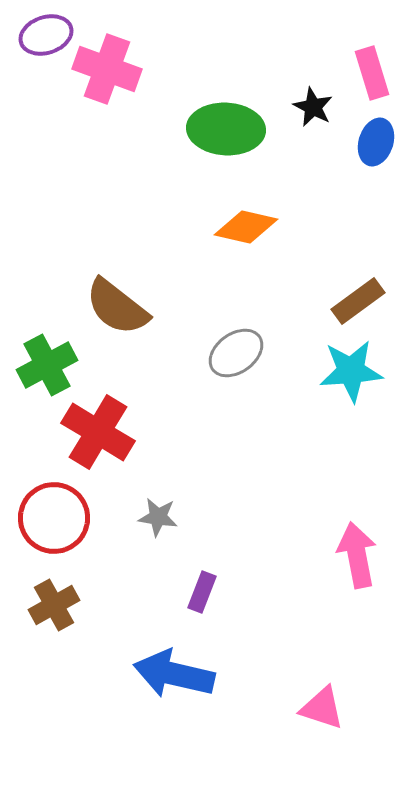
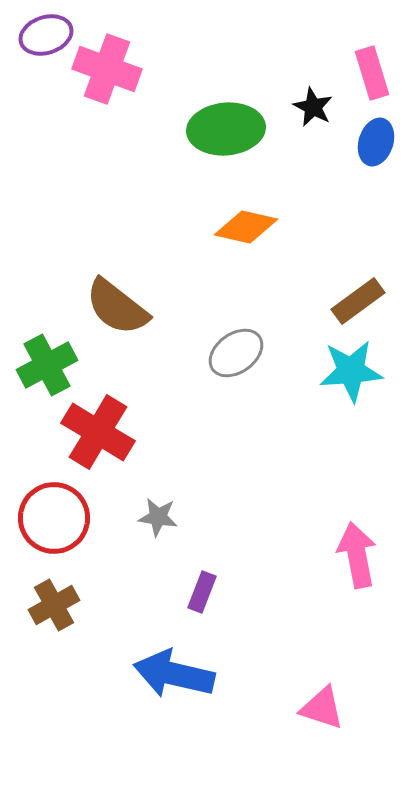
green ellipse: rotated 8 degrees counterclockwise
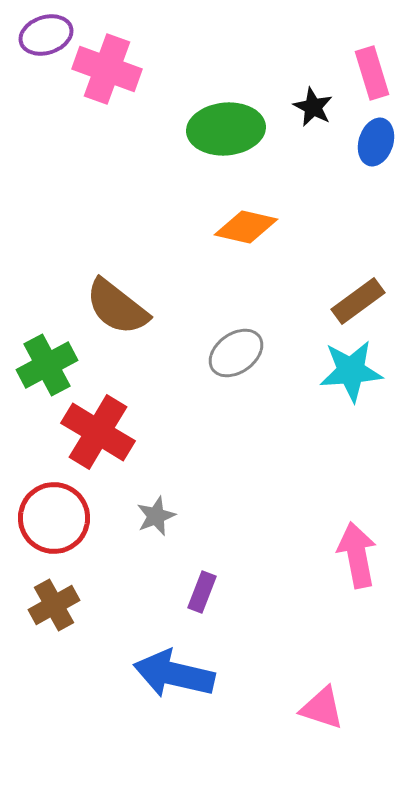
gray star: moved 2 px left, 1 px up; rotated 30 degrees counterclockwise
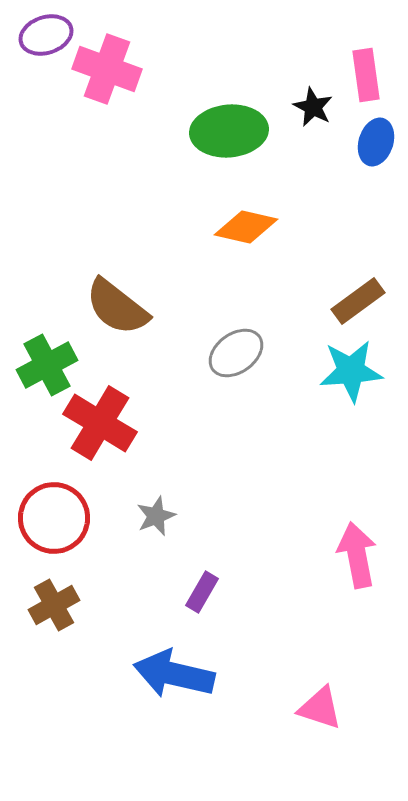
pink rectangle: moved 6 px left, 2 px down; rotated 9 degrees clockwise
green ellipse: moved 3 px right, 2 px down
red cross: moved 2 px right, 9 px up
purple rectangle: rotated 9 degrees clockwise
pink triangle: moved 2 px left
